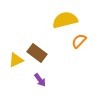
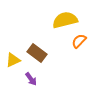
yellow triangle: moved 3 px left
purple arrow: moved 9 px left, 1 px up
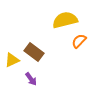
brown rectangle: moved 3 px left, 1 px up
yellow triangle: moved 1 px left
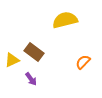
orange semicircle: moved 4 px right, 21 px down
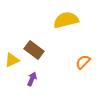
yellow semicircle: moved 1 px right
brown rectangle: moved 2 px up
purple arrow: moved 1 px right; rotated 120 degrees counterclockwise
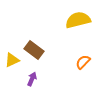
yellow semicircle: moved 12 px right
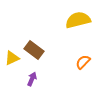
yellow triangle: moved 2 px up
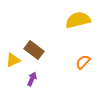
yellow triangle: moved 1 px right, 2 px down
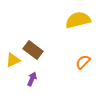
brown rectangle: moved 1 px left
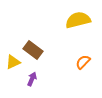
yellow triangle: moved 2 px down
